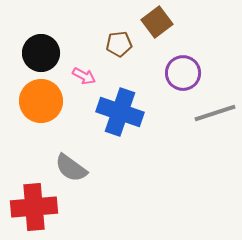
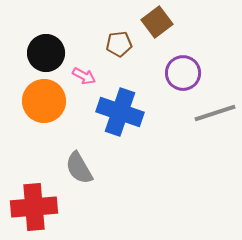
black circle: moved 5 px right
orange circle: moved 3 px right
gray semicircle: moved 8 px right; rotated 24 degrees clockwise
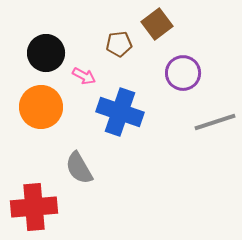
brown square: moved 2 px down
orange circle: moved 3 px left, 6 px down
gray line: moved 9 px down
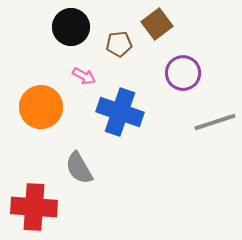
black circle: moved 25 px right, 26 px up
red cross: rotated 9 degrees clockwise
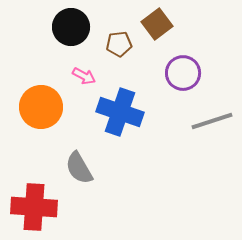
gray line: moved 3 px left, 1 px up
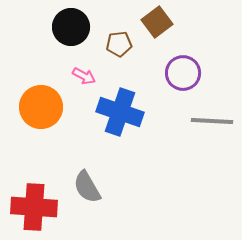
brown square: moved 2 px up
gray line: rotated 21 degrees clockwise
gray semicircle: moved 8 px right, 19 px down
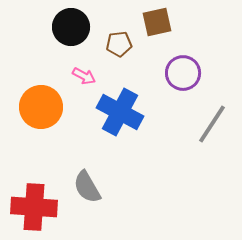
brown square: rotated 24 degrees clockwise
blue cross: rotated 9 degrees clockwise
gray line: moved 3 px down; rotated 60 degrees counterclockwise
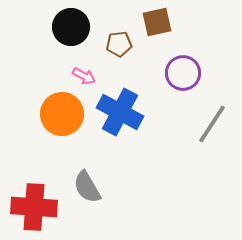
orange circle: moved 21 px right, 7 px down
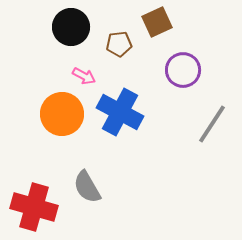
brown square: rotated 12 degrees counterclockwise
purple circle: moved 3 px up
red cross: rotated 12 degrees clockwise
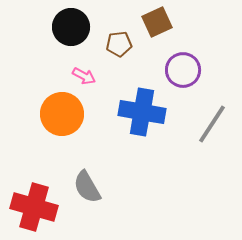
blue cross: moved 22 px right; rotated 18 degrees counterclockwise
